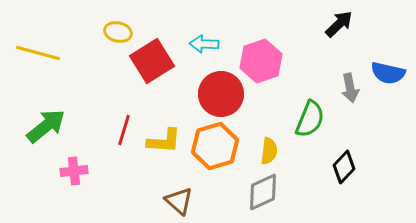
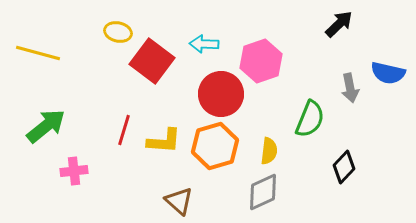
red square: rotated 21 degrees counterclockwise
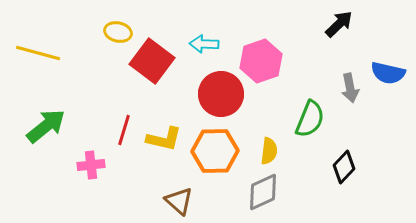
yellow L-shape: moved 2 px up; rotated 9 degrees clockwise
orange hexagon: moved 5 px down; rotated 15 degrees clockwise
pink cross: moved 17 px right, 6 px up
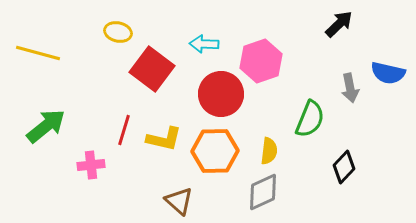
red square: moved 8 px down
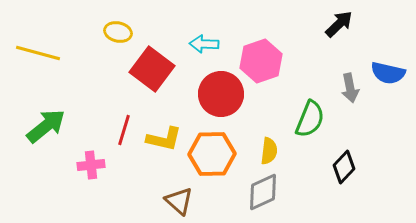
orange hexagon: moved 3 px left, 3 px down
